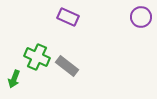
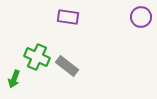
purple rectangle: rotated 15 degrees counterclockwise
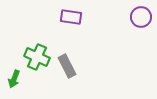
purple rectangle: moved 3 px right
gray rectangle: rotated 25 degrees clockwise
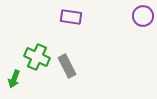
purple circle: moved 2 px right, 1 px up
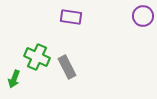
gray rectangle: moved 1 px down
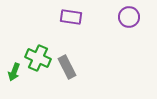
purple circle: moved 14 px left, 1 px down
green cross: moved 1 px right, 1 px down
green arrow: moved 7 px up
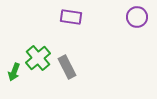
purple circle: moved 8 px right
green cross: rotated 25 degrees clockwise
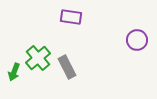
purple circle: moved 23 px down
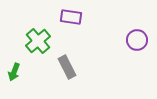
green cross: moved 17 px up
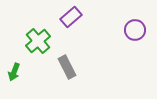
purple rectangle: rotated 50 degrees counterclockwise
purple circle: moved 2 px left, 10 px up
